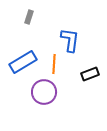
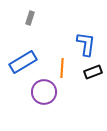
gray rectangle: moved 1 px right, 1 px down
blue L-shape: moved 16 px right, 4 px down
orange line: moved 8 px right, 4 px down
black rectangle: moved 3 px right, 2 px up
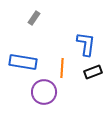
gray rectangle: moved 4 px right; rotated 16 degrees clockwise
blue rectangle: rotated 40 degrees clockwise
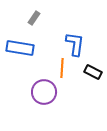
blue L-shape: moved 11 px left
blue rectangle: moved 3 px left, 14 px up
black rectangle: rotated 48 degrees clockwise
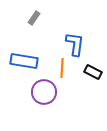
blue rectangle: moved 4 px right, 13 px down
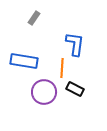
black rectangle: moved 18 px left, 17 px down
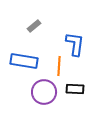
gray rectangle: moved 8 px down; rotated 16 degrees clockwise
orange line: moved 3 px left, 2 px up
black rectangle: rotated 24 degrees counterclockwise
